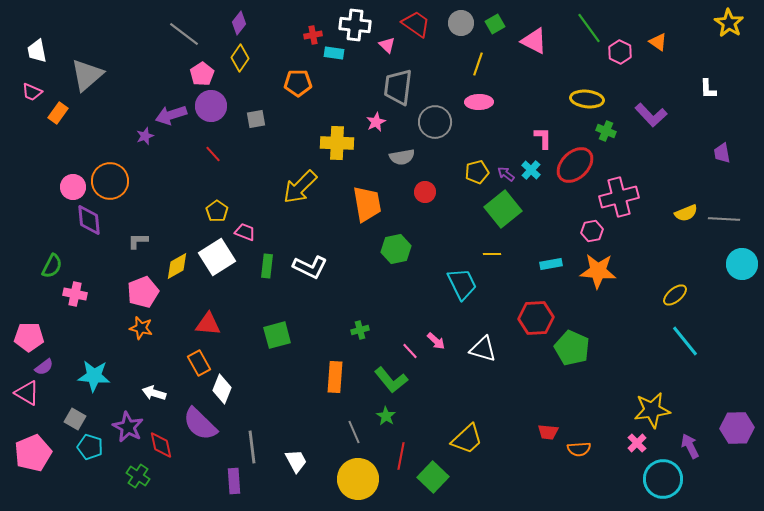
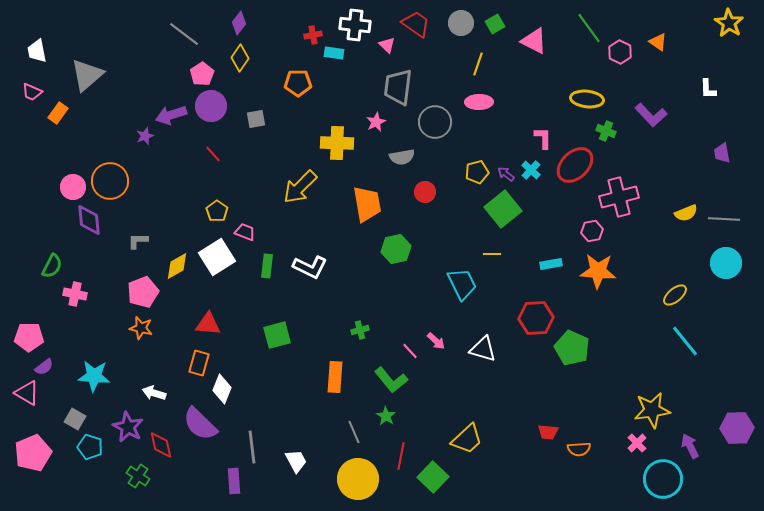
cyan circle at (742, 264): moved 16 px left, 1 px up
orange rectangle at (199, 363): rotated 45 degrees clockwise
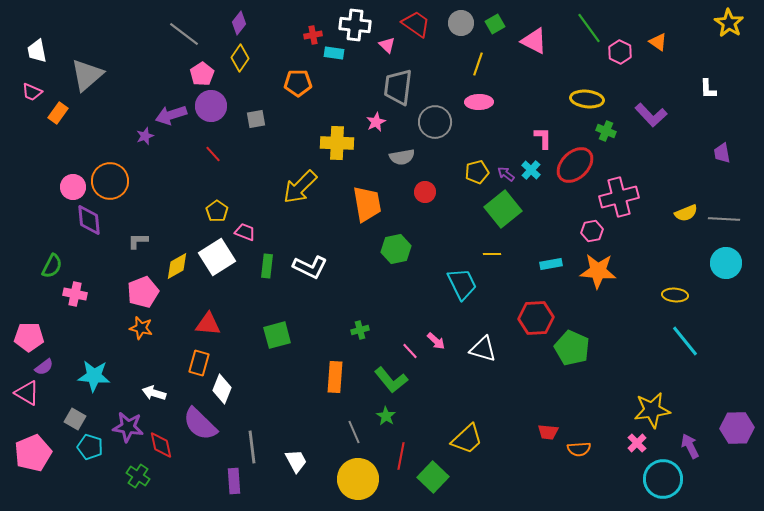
yellow ellipse at (675, 295): rotated 45 degrees clockwise
purple star at (128, 427): rotated 20 degrees counterclockwise
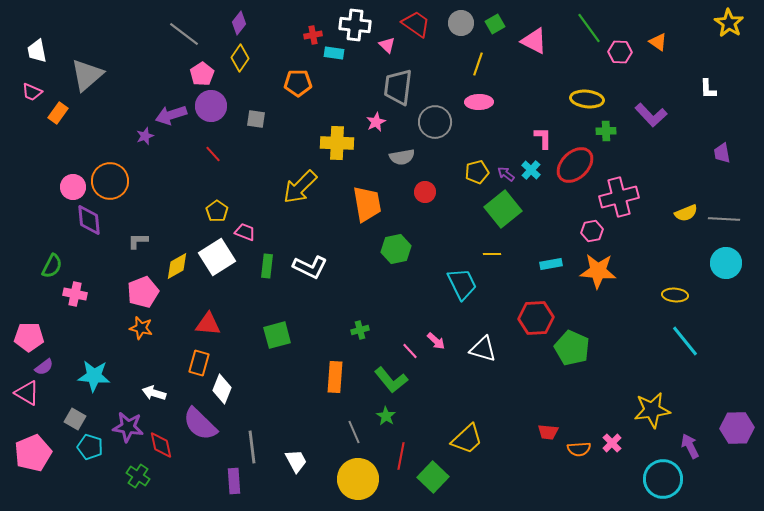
pink hexagon at (620, 52): rotated 25 degrees counterclockwise
gray square at (256, 119): rotated 18 degrees clockwise
green cross at (606, 131): rotated 24 degrees counterclockwise
pink cross at (637, 443): moved 25 px left
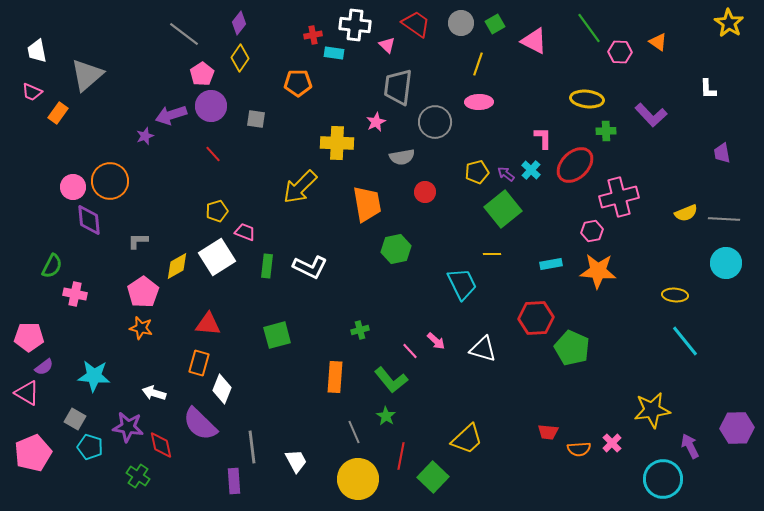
yellow pentagon at (217, 211): rotated 20 degrees clockwise
pink pentagon at (143, 292): rotated 12 degrees counterclockwise
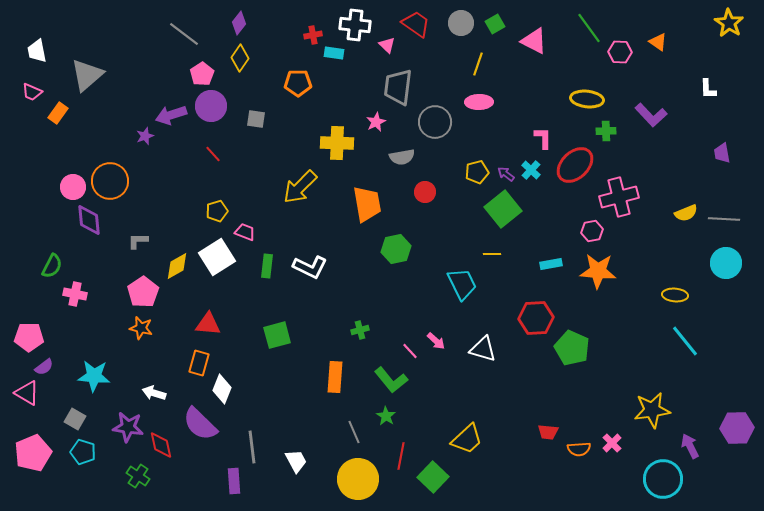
cyan pentagon at (90, 447): moved 7 px left, 5 px down
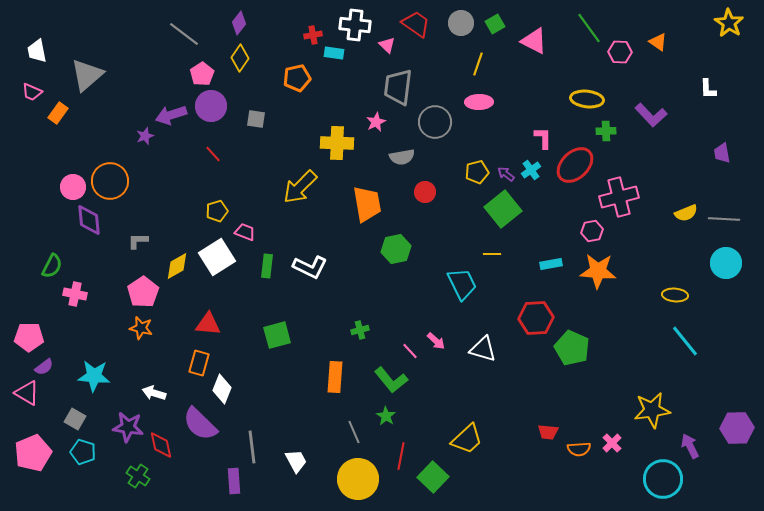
orange pentagon at (298, 83): moved 1 px left, 5 px up; rotated 12 degrees counterclockwise
cyan cross at (531, 170): rotated 12 degrees clockwise
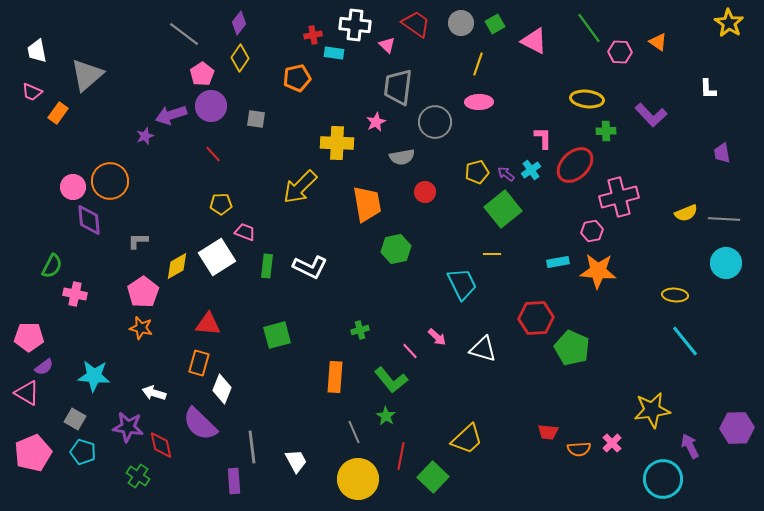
yellow pentagon at (217, 211): moved 4 px right, 7 px up; rotated 15 degrees clockwise
cyan rectangle at (551, 264): moved 7 px right, 2 px up
pink arrow at (436, 341): moved 1 px right, 4 px up
